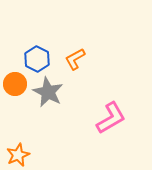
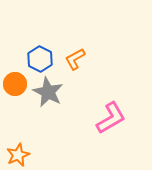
blue hexagon: moved 3 px right
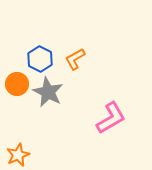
orange circle: moved 2 px right
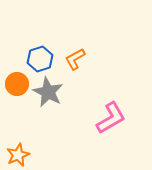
blue hexagon: rotated 15 degrees clockwise
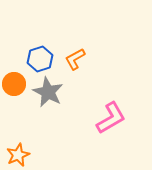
orange circle: moved 3 px left
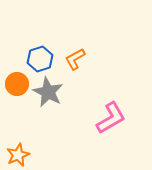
orange circle: moved 3 px right
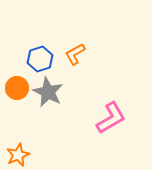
orange L-shape: moved 5 px up
orange circle: moved 4 px down
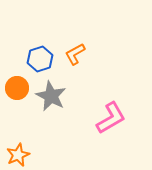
gray star: moved 3 px right, 4 px down
